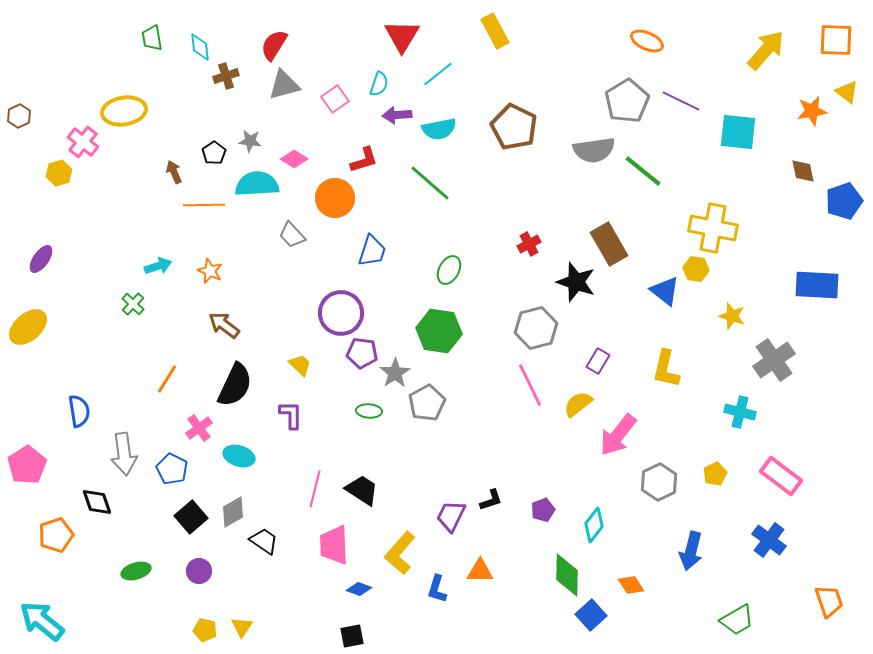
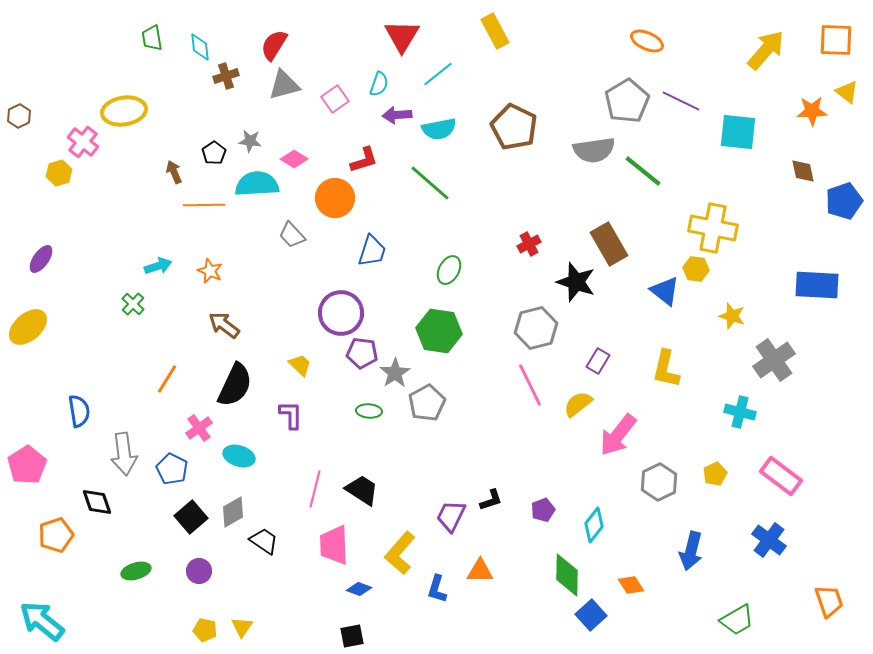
orange star at (812, 111): rotated 8 degrees clockwise
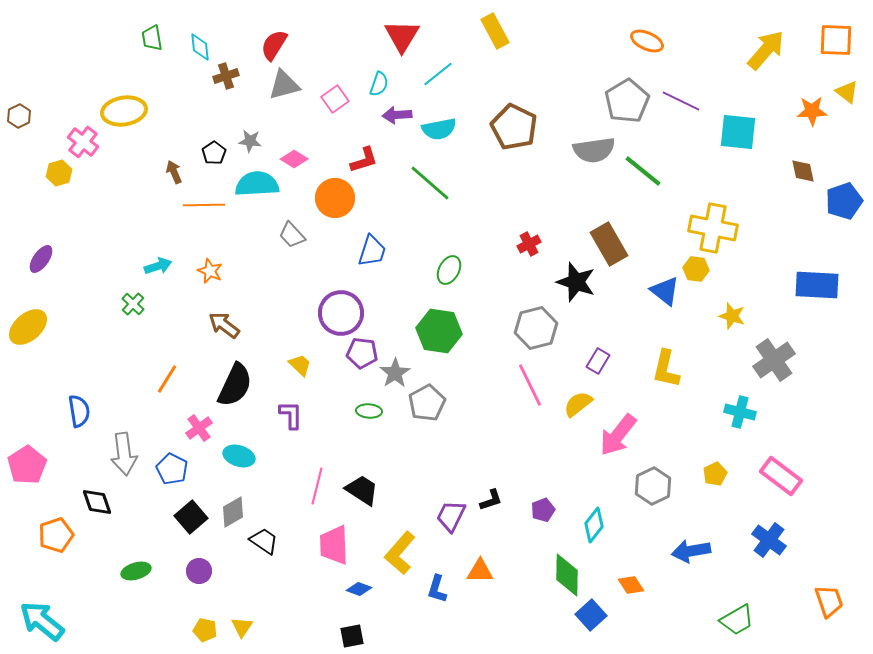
gray hexagon at (659, 482): moved 6 px left, 4 px down
pink line at (315, 489): moved 2 px right, 3 px up
blue arrow at (691, 551): rotated 66 degrees clockwise
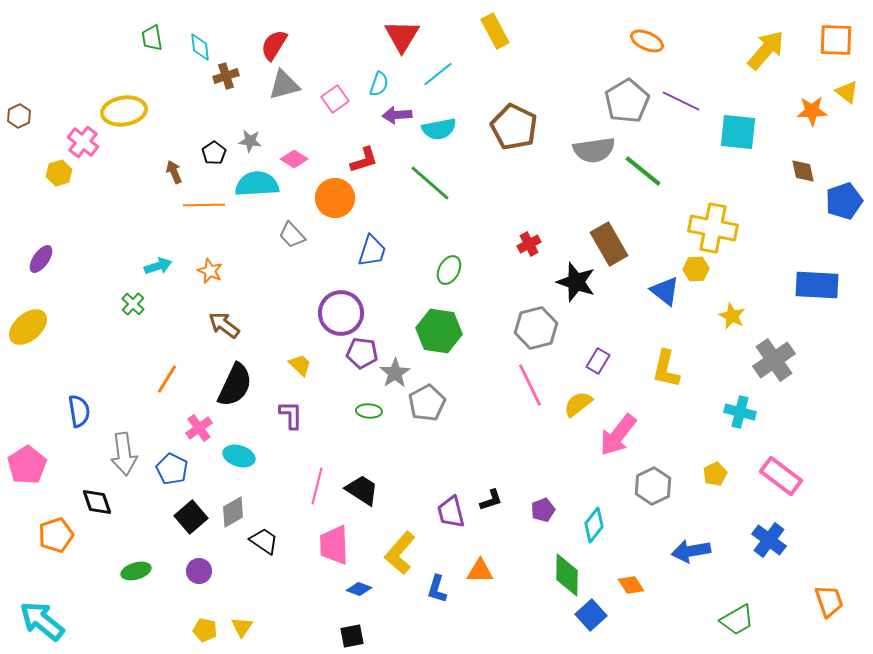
yellow hexagon at (696, 269): rotated 10 degrees counterclockwise
yellow star at (732, 316): rotated 8 degrees clockwise
purple trapezoid at (451, 516): moved 4 px up; rotated 40 degrees counterclockwise
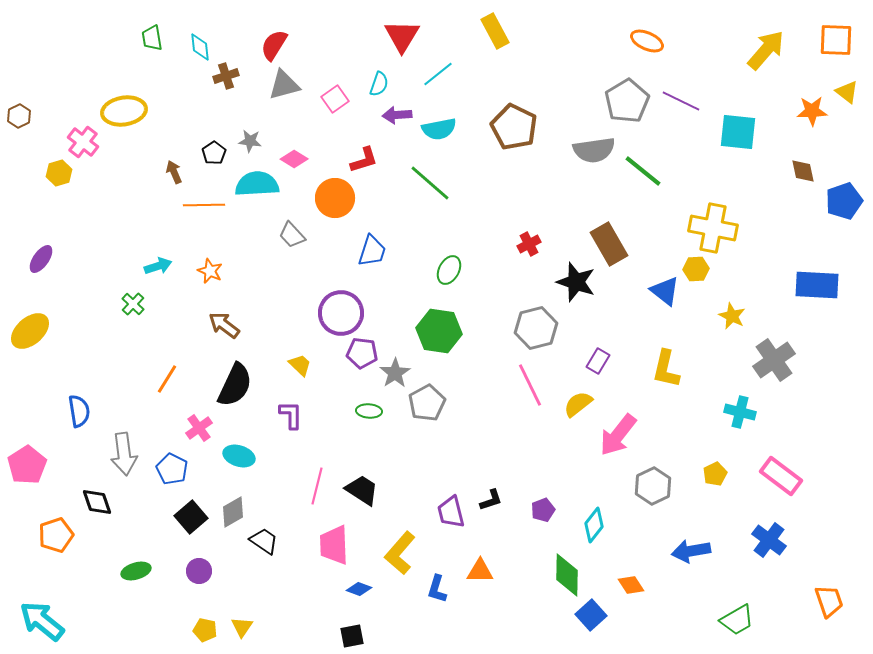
yellow ellipse at (28, 327): moved 2 px right, 4 px down
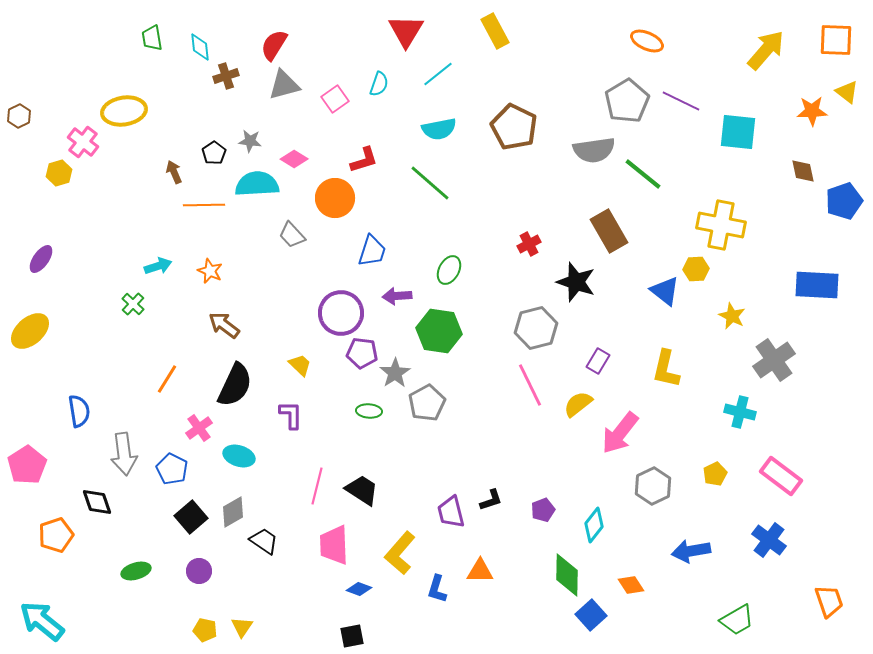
red triangle at (402, 36): moved 4 px right, 5 px up
purple arrow at (397, 115): moved 181 px down
green line at (643, 171): moved 3 px down
yellow cross at (713, 228): moved 8 px right, 3 px up
brown rectangle at (609, 244): moved 13 px up
pink arrow at (618, 435): moved 2 px right, 2 px up
